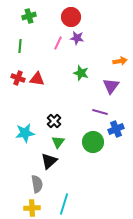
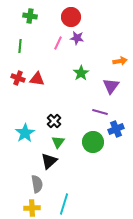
green cross: moved 1 px right; rotated 24 degrees clockwise
green star: rotated 21 degrees clockwise
cyan star: rotated 24 degrees counterclockwise
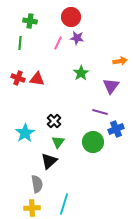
green cross: moved 5 px down
green line: moved 3 px up
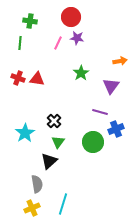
cyan line: moved 1 px left
yellow cross: rotated 21 degrees counterclockwise
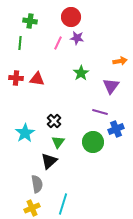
red cross: moved 2 px left; rotated 16 degrees counterclockwise
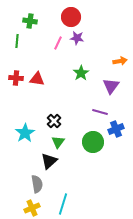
green line: moved 3 px left, 2 px up
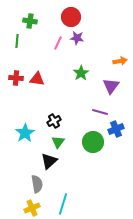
black cross: rotated 16 degrees clockwise
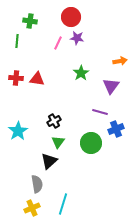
cyan star: moved 7 px left, 2 px up
green circle: moved 2 px left, 1 px down
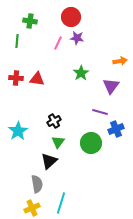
cyan line: moved 2 px left, 1 px up
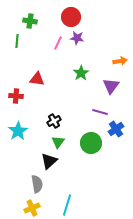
red cross: moved 18 px down
blue cross: rotated 14 degrees counterclockwise
cyan line: moved 6 px right, 2 px down
